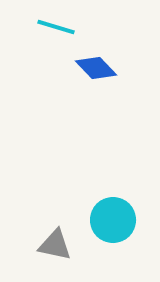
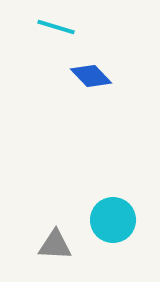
blue diamond: moved 5 px left, 8 px down
gray triangle: rotated 9 degrees counterclockwise
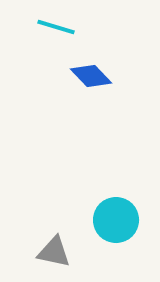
cyan circle: moved 3 px right
gray triangle: moved 1 px left, 7 px down; rotated 9 degrees clockwise
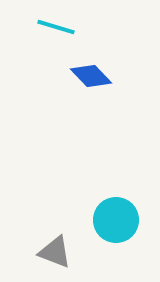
gray triangle: moved 1 px right; rotated 9 degrees clockwise
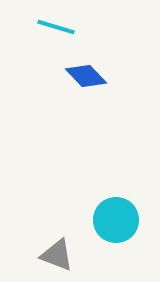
blue diamond: moved 5 px left
gray triangle: moved 2 px right, 3 px down
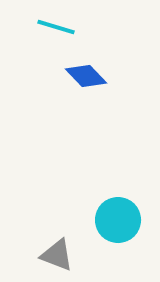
cyan circle: moved 2 px right
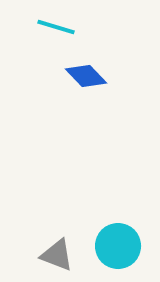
cyan circle: moved 26 px down
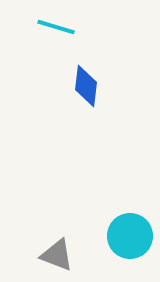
blue diamond: moved 10 px down; rotated 51 degrees clockwise
cyan circle: moved 12 px right, 10 px up
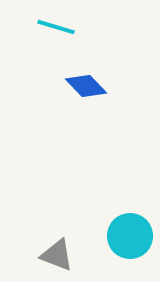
blue diamond: rotated 51 degrees counterclockwise
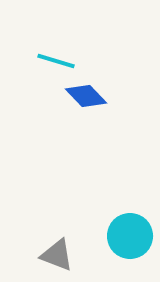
cyan line: moved 34 px down
blue diamond: moved 10 px down
